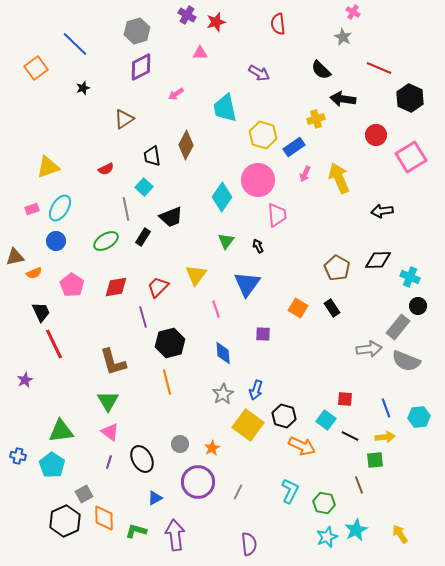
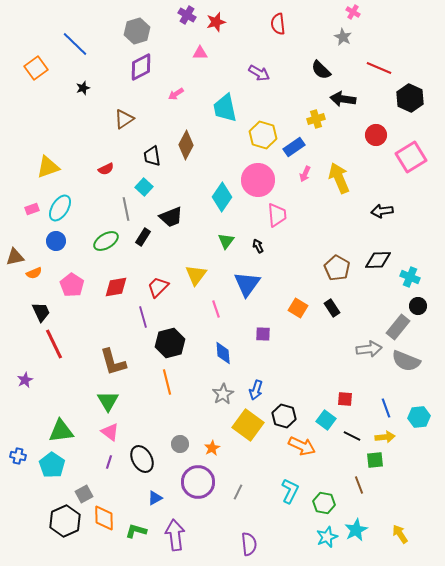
black line at (350, 436): moved 2 px right
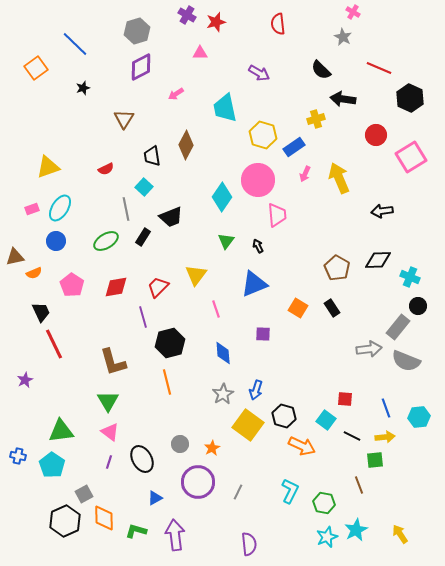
brown triangle at (124, 119): rotated 25 degrees counterclockwise
blue triangle at (247, 284): moved 7 px right; rotated 32 degrees clockwise
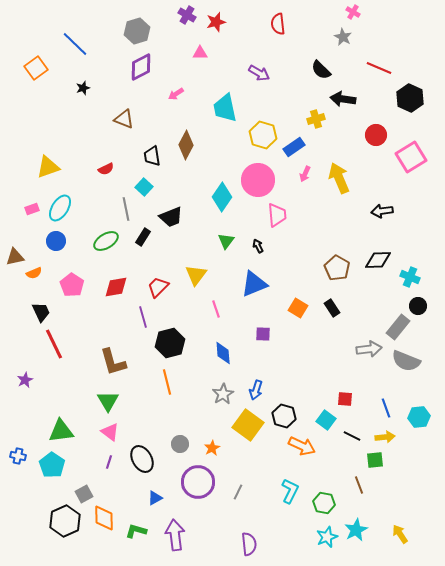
brown triangle at (124, 119): rotated 40 degrees counterclockwise
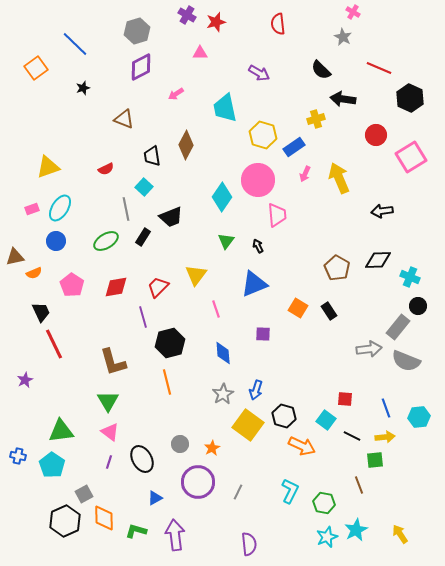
black rectangle at (332, 308): moved 3 px left, 3 px down
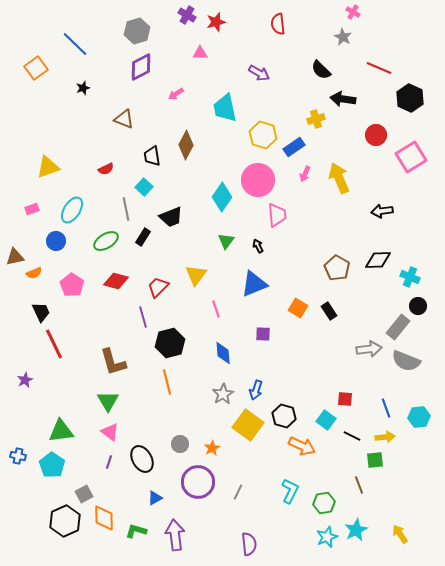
cyan ellipse at (60, 208): moved 12 px right, 2 px down
red diamond at (116, 287): moved 6 px up; rotated 25 degrees clockwise
green hexagon at (324, 503): rotated 20 degrees counterclockwise
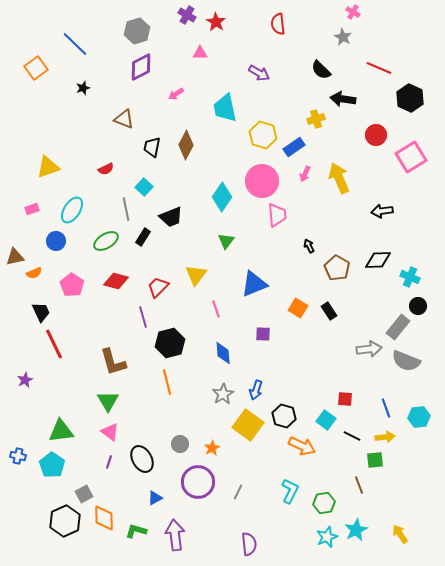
red star at (216, 22): rotated 24 degrees counterclockwise
black trapezoid at (152, 156): moved 9 px up; rotated 20 degrees clockwise
pink circle at (258, 180): moved 4 px right, 1 px down
black arrow at (258, 246): moved 51 px right
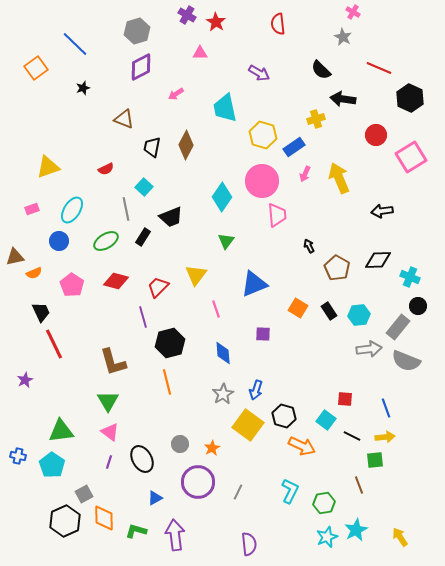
blue circle at (56, 241): moved 3 px right
cyan hexagon at (419, 417): moved 60 px left, 102 px up
yellow arrow at (400, 534): moved 3 px down
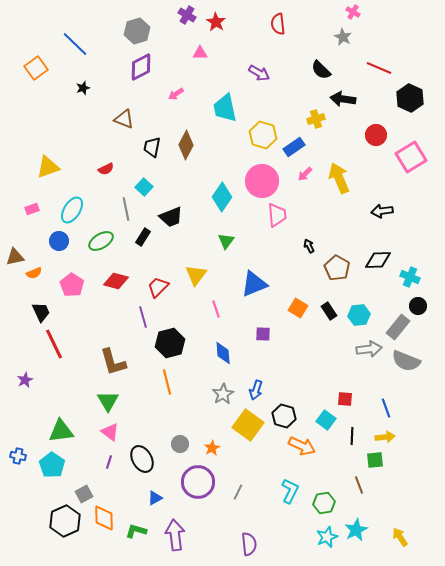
pink arrow at (305, 174): rotated 21 degrees clockwise
green ellipse at (106, 241): moved 5 px left
black line at (352, 436): rotated 66 degrees clockwise
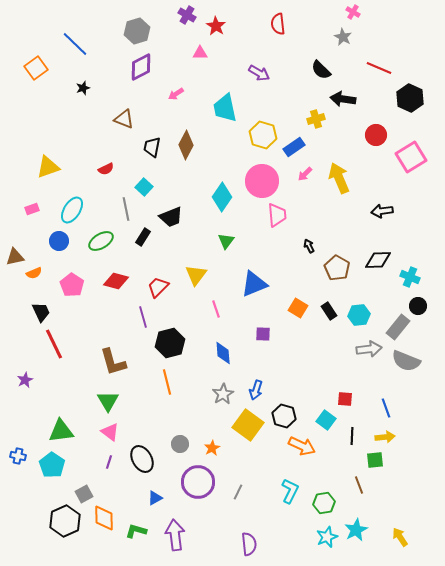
red star at (216, 22): moved 4 px down
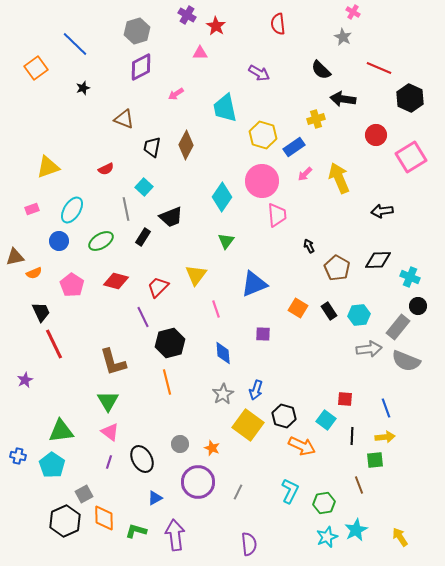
purple line at (143, 317): rotated 10 degrees counterclockwise
orange star at (212, 448): rotated 21 degrees counterclockwise
